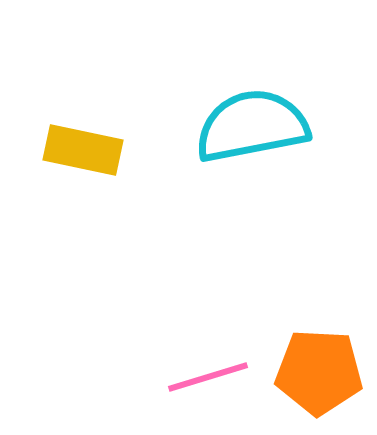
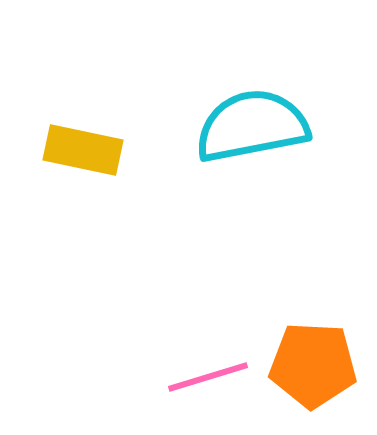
orange pentagon: moved 6 px left, 7 px up
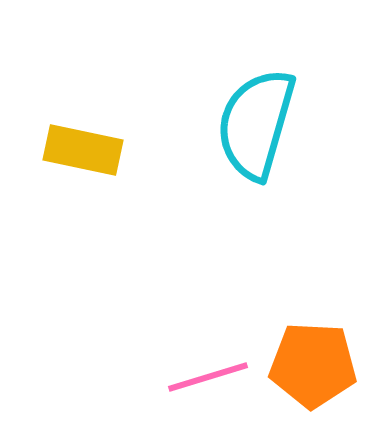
cyan semicircle: moved 4 px right, 2 px up; rotated 63 degrees counterclockwise
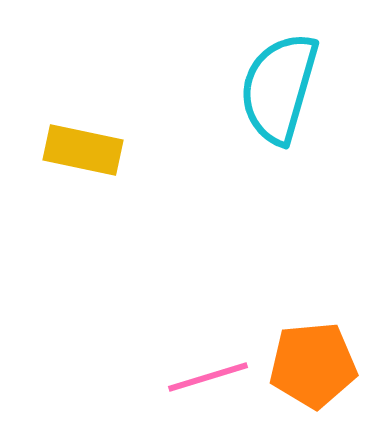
cyan semicircle: moved 23 px right, 36 px up
orange pentagon: rotated 8 degrees counterclockwise
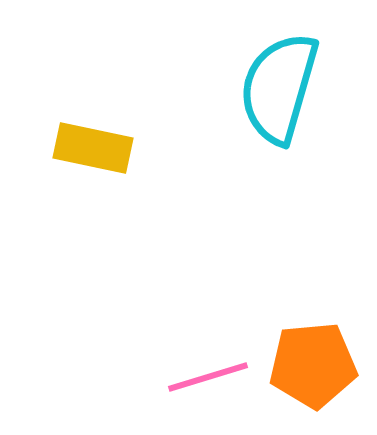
yellow rectangle: moved 10 px right, 2 px up
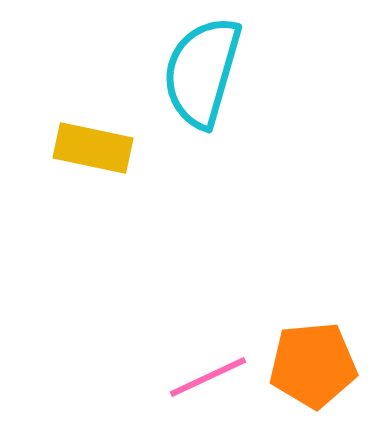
cyan semicircle: moved 77 px left, 16 px up
pink line: rotated 8 degrees counterclockwise
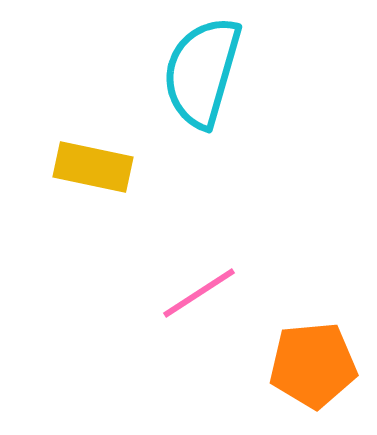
yellow rectangle: moved 19 px down
pink line: moved 9 px left, 84 px up; rotated 8 degrees counterclockwise
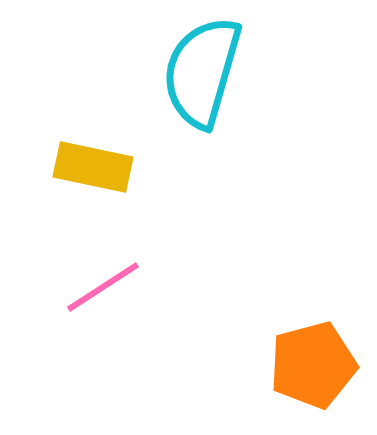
pink line: moved 96 px left, 6 px up
orange pentagon: rotated 10 degrees counterclockwise
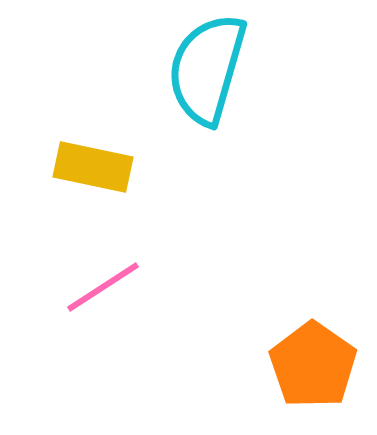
cyan semicircle: moved 5 px right, 3 px up
orange pentagon: rotated 22 degrees counterclockwise
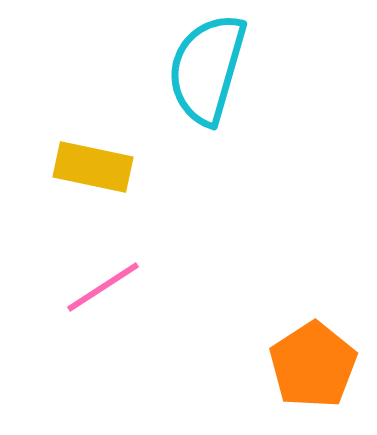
orange pentagon: rotated 4 degrees clockwise
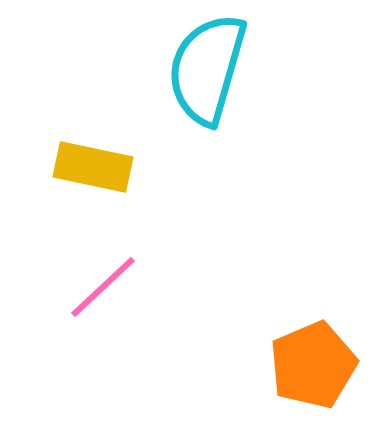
pink line: rotated 10 degrees counterclockwise
orange pentagon: rotated 10 degrees clockwise
